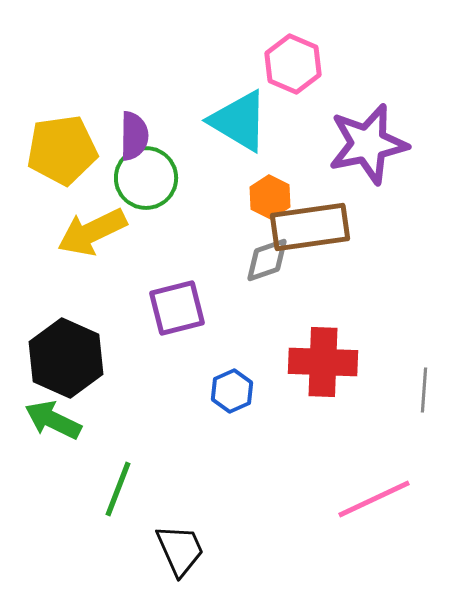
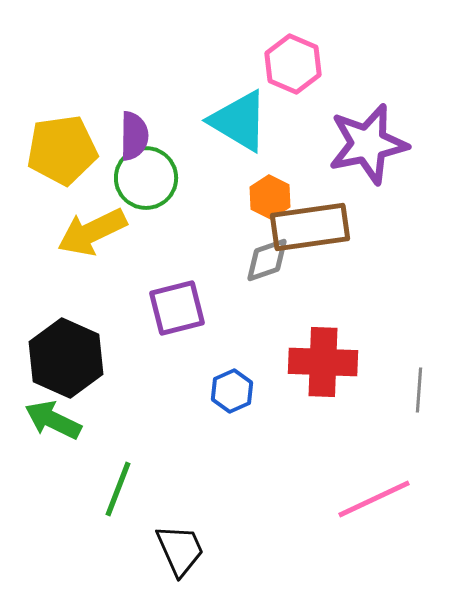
gray line: moved 5 px left
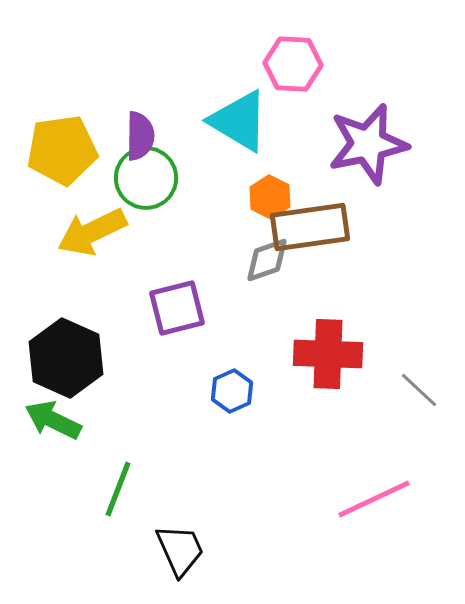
pink hexagon: rotated 20 degrees counterclockwise
purple semicircle: moved 6 px right
red cross: moved 5 px right, 8 px up
gray line: rotated 51 degrees counterclockwise
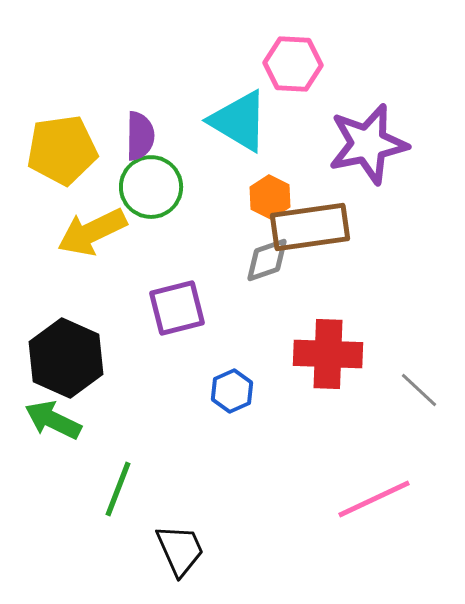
green circle: moved 5 px right, 9 px down
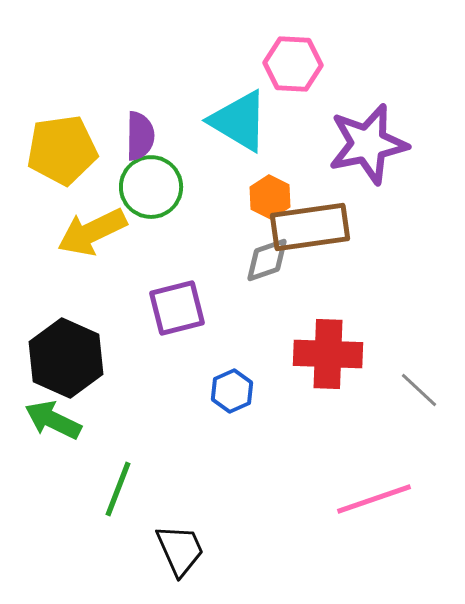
pink line: rotated 6 degrees clockwise
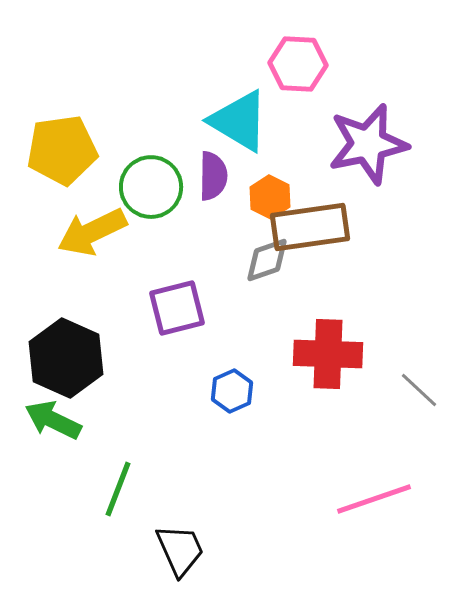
pink hexagon: moved 5 px right
purple semicircle: moved 73 px right, 40 px down
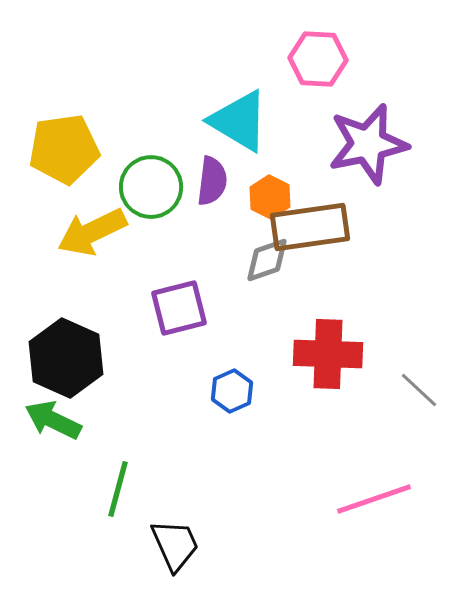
pink hexagon: moved 20 px right, 5 px up
yellow pentagon: moved 2 px right, 1 px up
purple semicircle: moved 1 px left, 5 px down; rotated 6 degrees clockwise
purple square: moved 2 px right
green line: rotated 6 degrees counterclockwise
black trapezoid: moved 5 px left, 5 px up
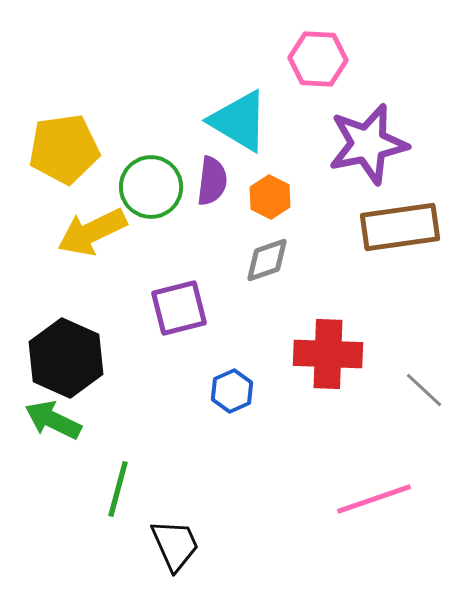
brown rectangle: moved 90 px right
gray line: moved 5 px right
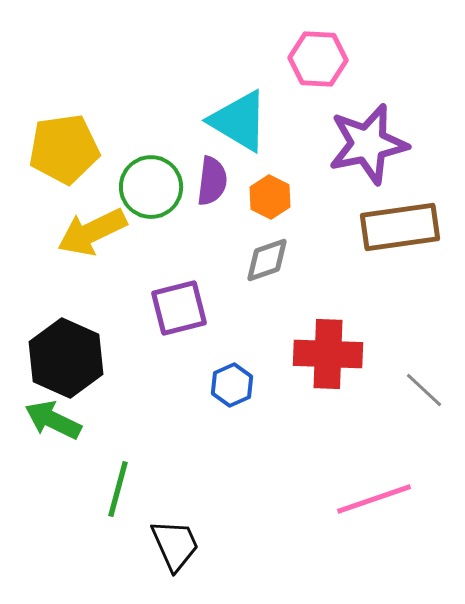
blue hexagon: moved 6 px up
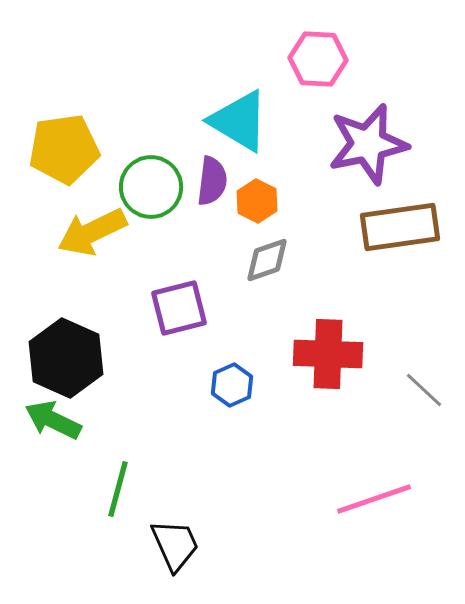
orange hexagon: moved 13 px left, 4 px down
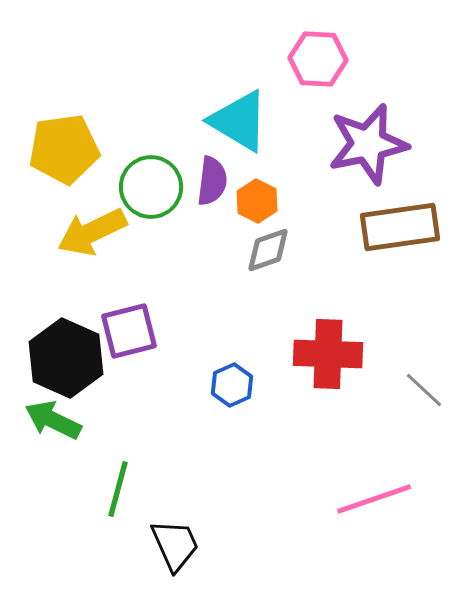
gray diamond: moved 1 px right, 10 px up
purple square: moved 50 px left, 23 px down
